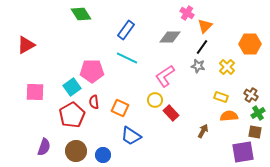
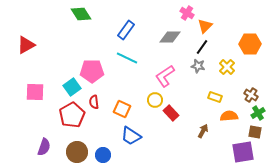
yellow rectangle: moved 6 px left
orange square: moved 2 px right, 1 px down
brown circle: moved 1 px right, 1 px down
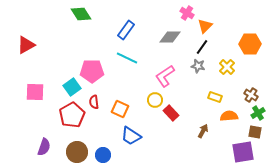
orange square: moved 2 px left
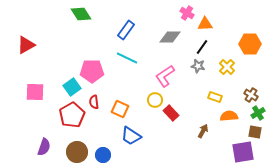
orange triangle: moved 2 px up; rotated 42 degrees clockwise
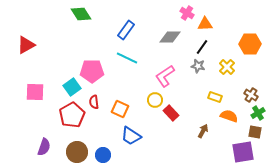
orange semicircle: rotated 24 degrees clockwise
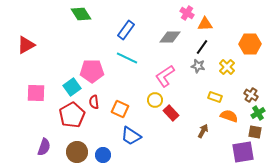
pink square: moved 1 px right, 1 px down
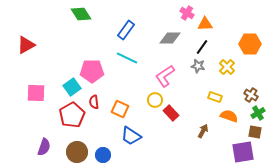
gray diamond: moved 1 px down
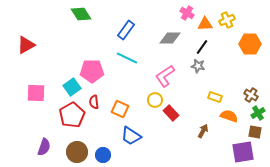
yellow cross: moved 47 px up; rotated 21 degrees clockwise
